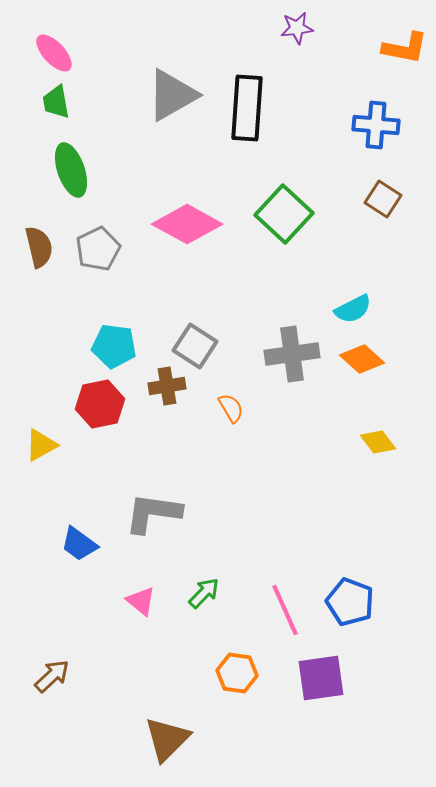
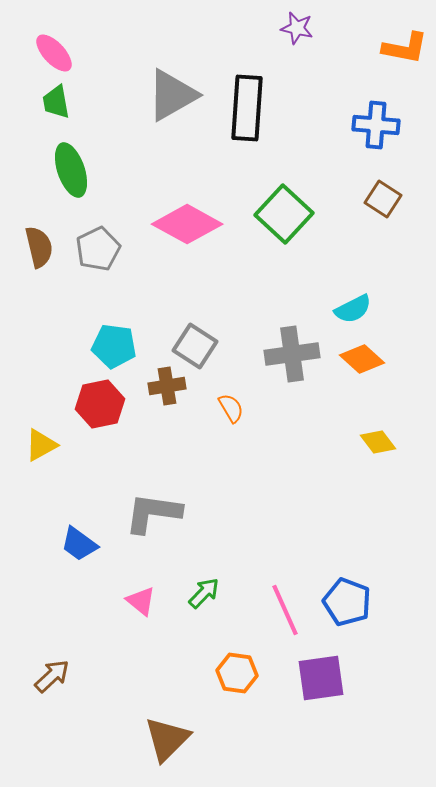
purple star: rotated 20 degrees clockwise
blue pentagon: moved 3 px left
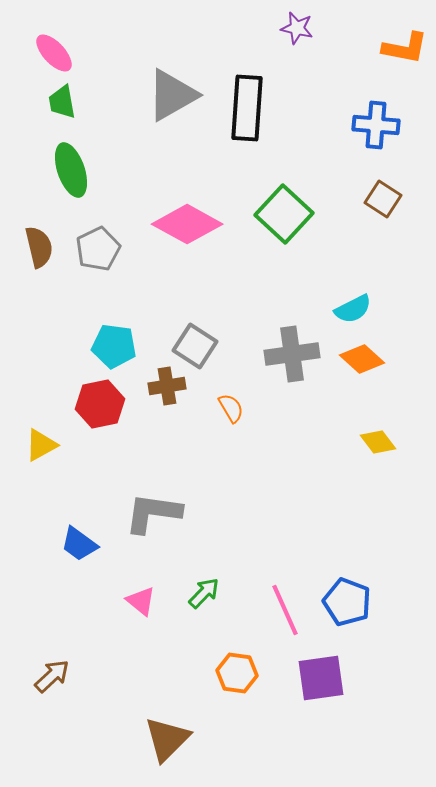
green trapezoid: moved 6 px right
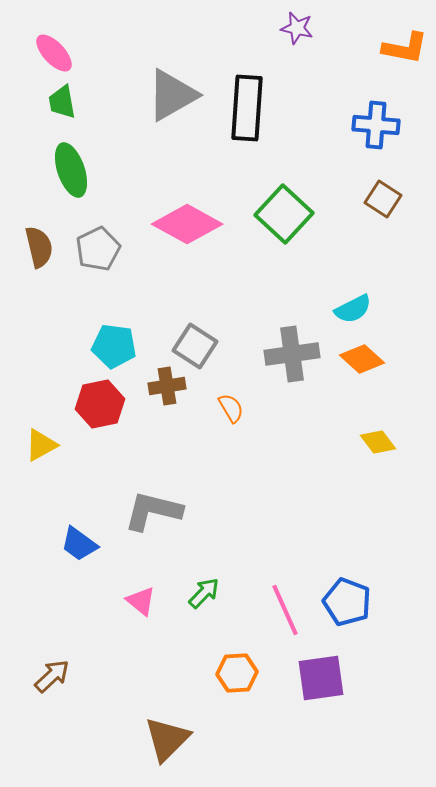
gray L-shape: moved 2 px up; rotated 6 degrees clockwise
orange hexagon: rotated 12 degrees counterclockwise
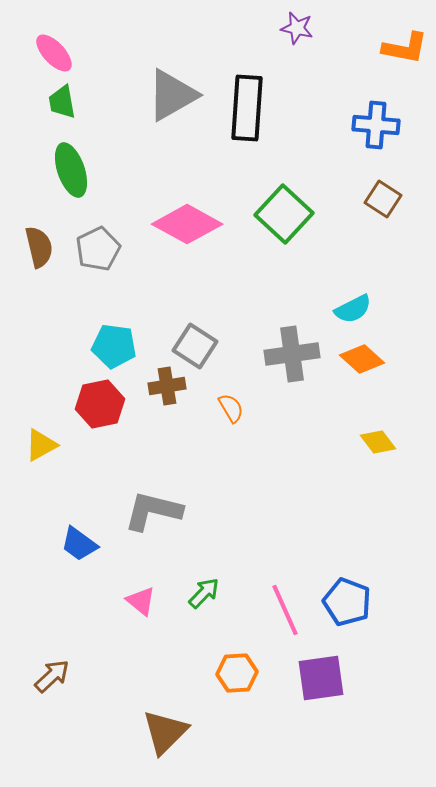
brown triangle: moved 2 px left, 7 px up
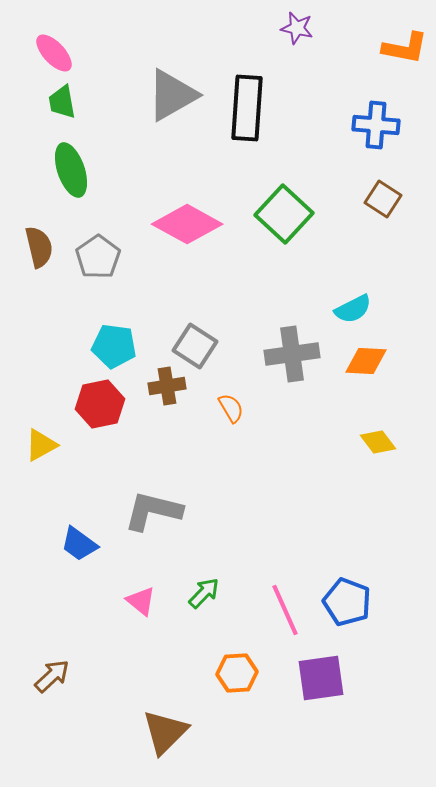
gray pentagon: moved 8 px down; rotated 9 degrees counterclockwise
orange diamond: moved 4 px right, 2 px down; rotated 39 degrees counterclockwise
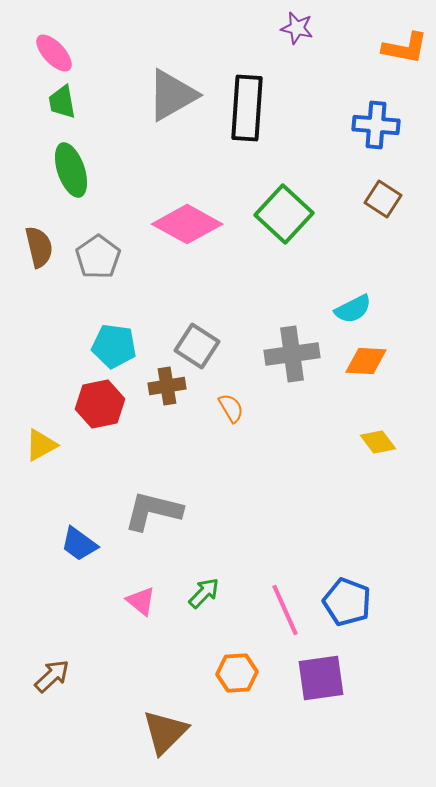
gray square: moved 2 px right
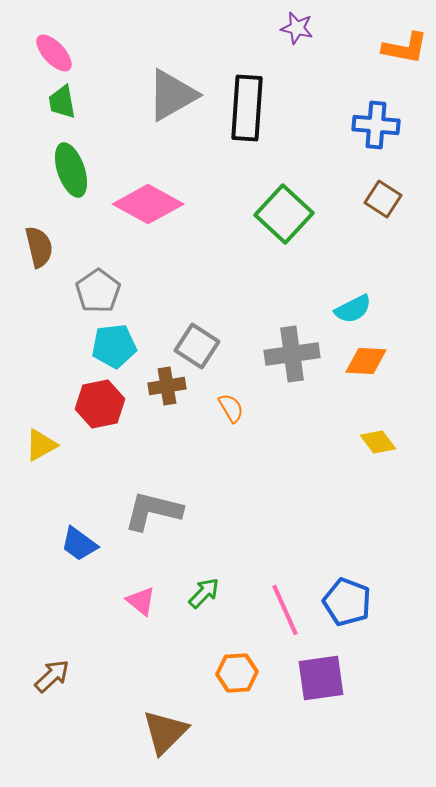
pink diamond: moved 39 px left, 20 px up
gray pentagon: moved 34 px down
cyan pentagon: rotated 15 degrees counterclockwise
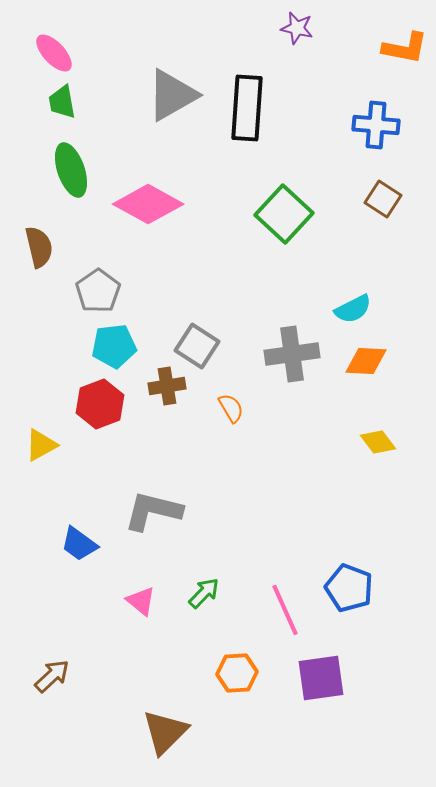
red hexagon: rotated 9 degrees counterclockwise
blue pentagon: moved 2 px right, 14 px up
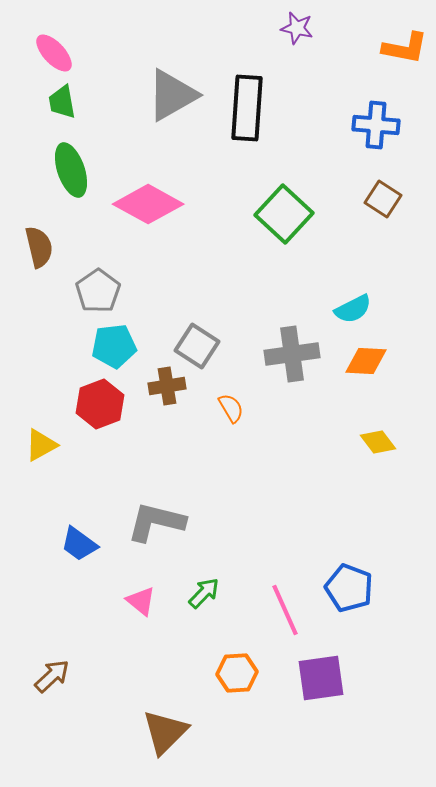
gray L-shape: moved 3 px right, 11 px down
